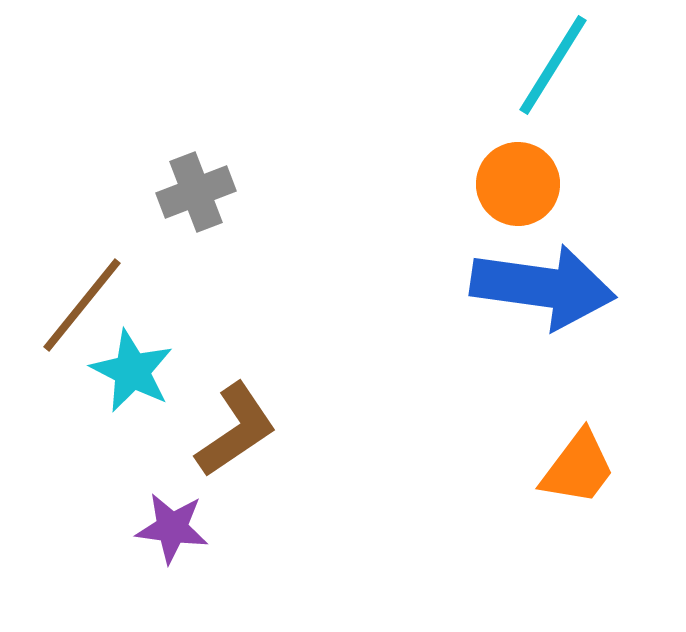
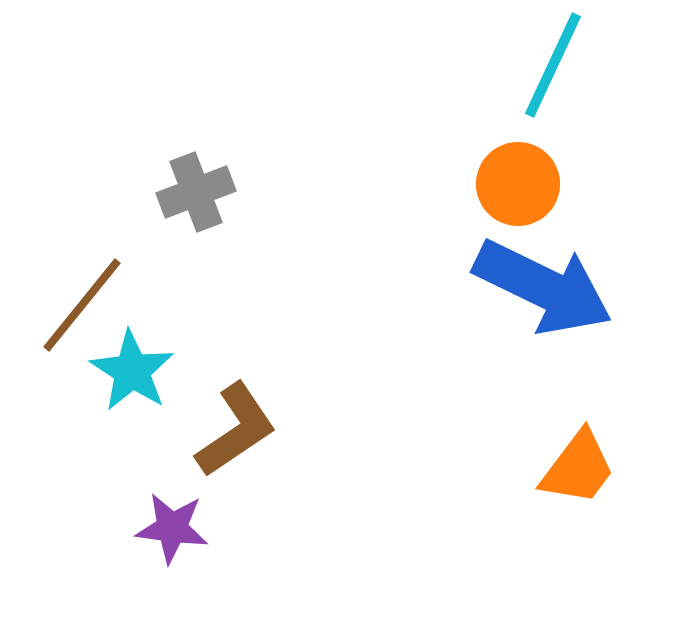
cyan line: rotated 7 degrees counterclockwise
blue arrow: rotated 18 degrees clockwise
cyan star: rotated 6 degrees clockwise
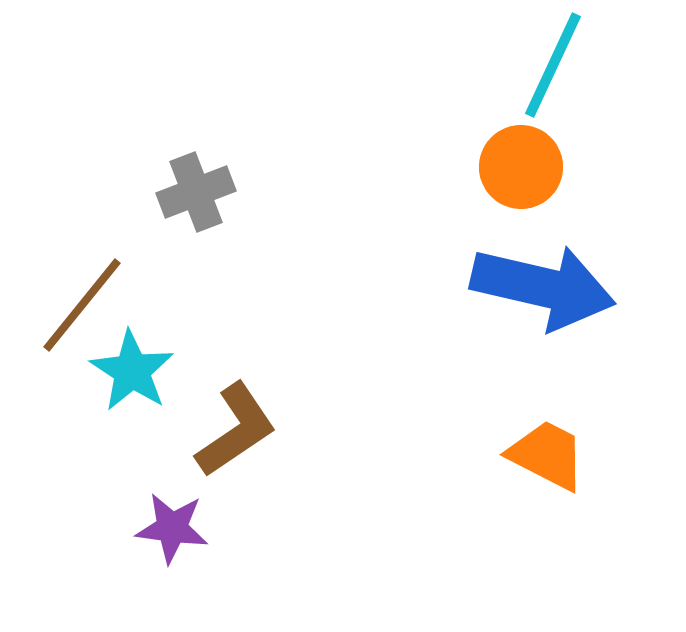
orange circle: moved 3 px right, 17 px up
blue arrow: rotated 13 degrees counterclockwise
orange trapezoid: moved 31 px left, 13 px up; rotated 100 degrees counterclockwise
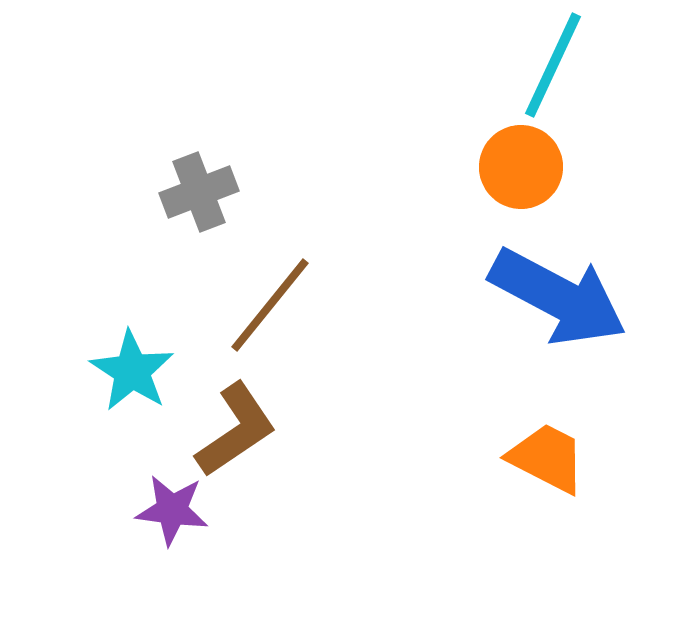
gray cross: moved 3 px right
blue arrow: moved 15 px right, 10 px down; rotated 15 degrees clockwise
brown line: moved 188 px right
orange trapezoid: moved 3 px down
purple star: moved 18 px up
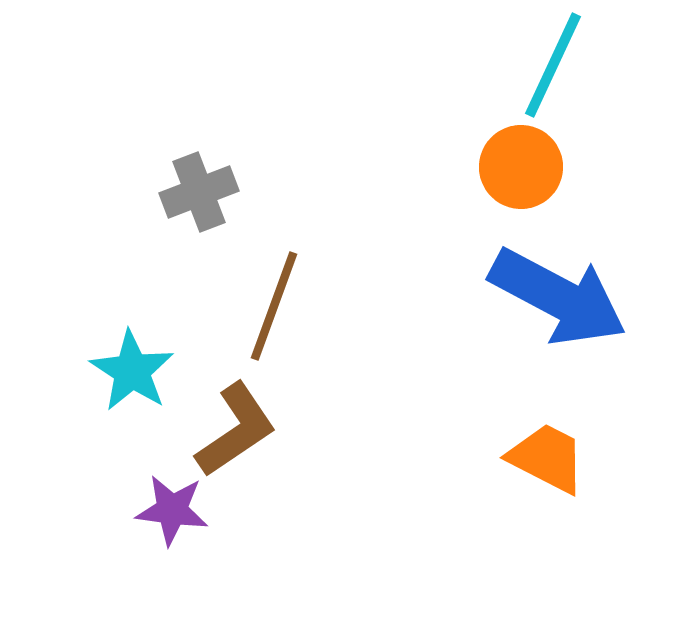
brown line: moved 4 px right, 1 px down; rotated 19 degrees counterclockwise
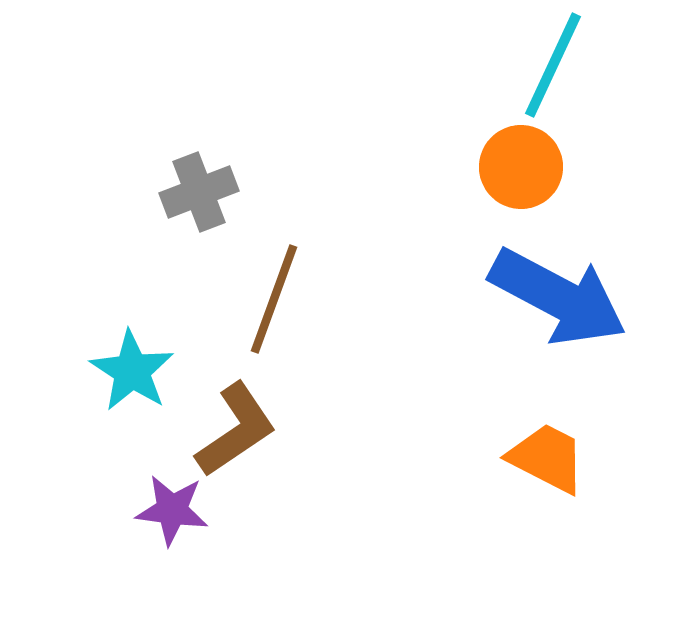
brown line: moved 7 px up
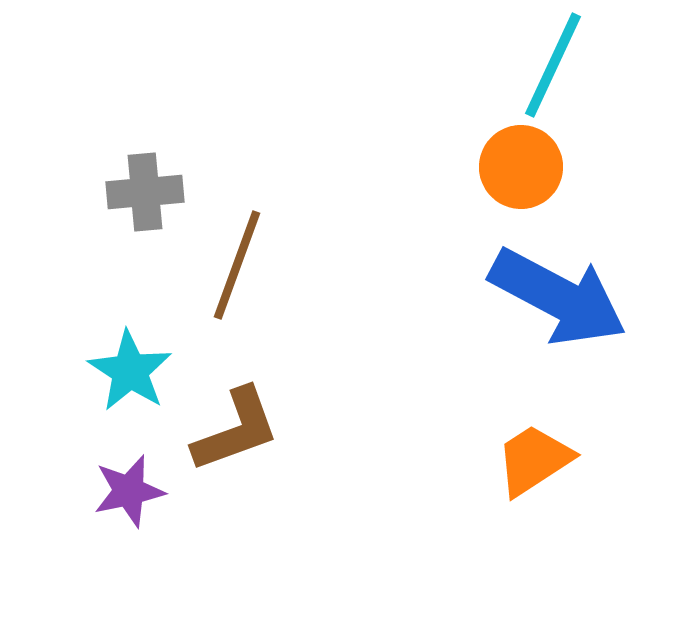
gray cross: moved 54 px left; rotated 16 degrees clockwise
brown line: moved 37 px left, 34 px up
cyan star: moved 2 px left
brown L-shape: rotated 14 degrees clockwise
orange trapezoid: moved 13 px left, 2 px down; rotated 60 degrees counterclockwise
purple star: moved 43 px left, 19 px up; rotated 20 degrees counterclockwise
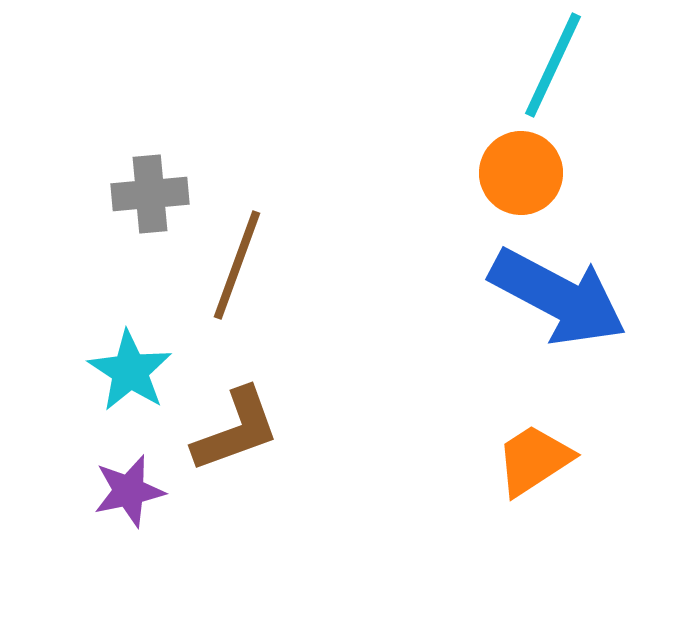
orange circle: moved 6 px down
gray cross: moved 5 px right, 2 px down
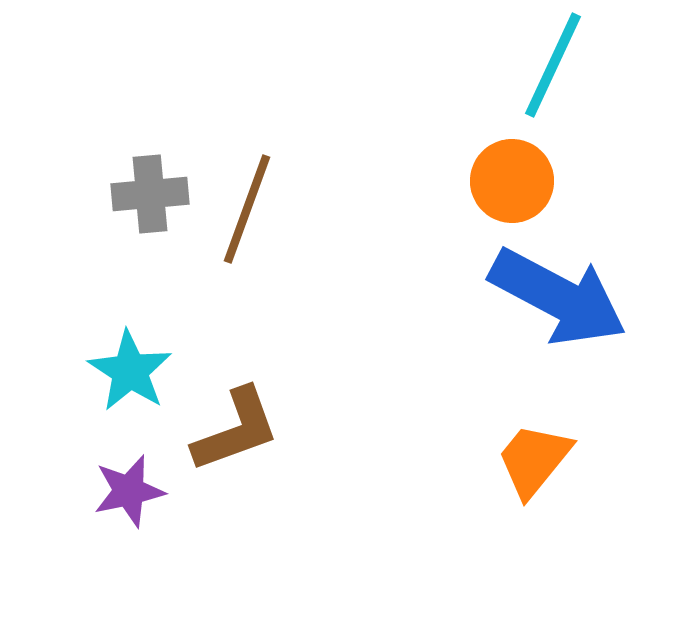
orange circle: moved 9 px left, 8 px down
brown line: moved 10 px right, 56 px up
orange trapezoid: rotated 18 degrees counterclockwise
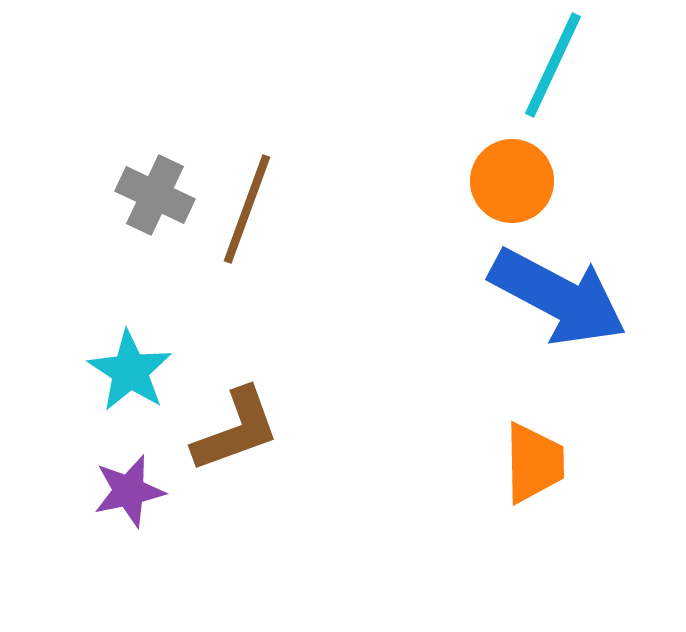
gray cross: moved 5 px right, 1 px down; rotated 30 degrees clockwise
orange trapezoid: moved 3 px down; rotated 140 degrees clockwise
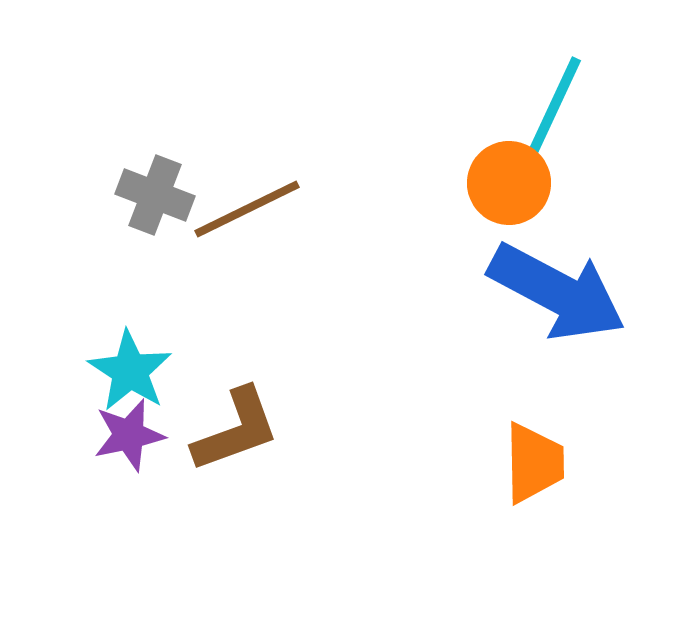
cyan line: moved 44 px down
orange circle: moved 3 px left, 2 px down
gray cross: rotated 4 degrees counterclockwise
brown line: rotated 44 degrees clockwise
blue arrow: moved 1 px left, 5 px up
purple star: moved 56 px up
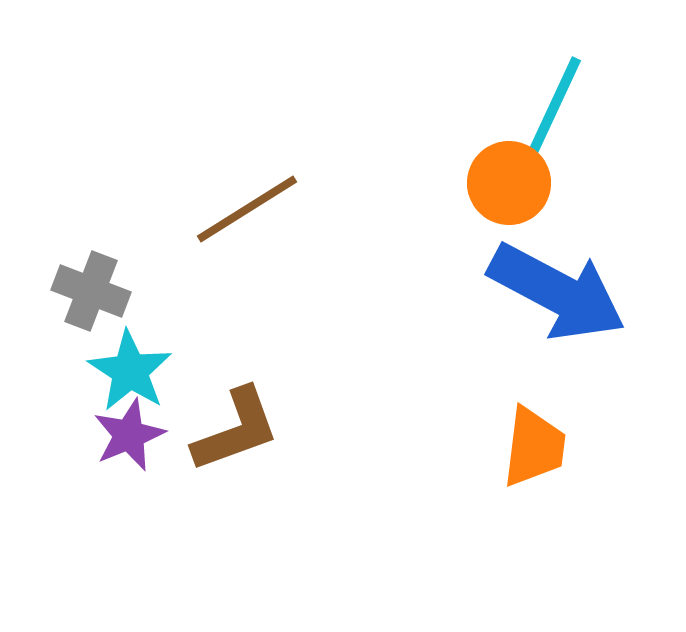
gray cross: moved 64 px left, 96 px down
brown line: rotated 6 degrees counterclockwise
purple star: rotated 10 degrees counterclockwise
orange trapezoid: moved 16 px up; rotated 8 degrees clockwise
